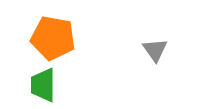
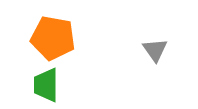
green trapezoid: moved 3 px right
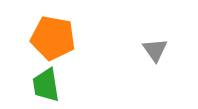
green trapezoid: rotated 9 degrees counterclockwise
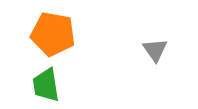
orange pentagon: moved 4 px up
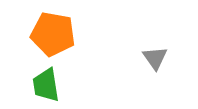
gray triangle: moved 8 px down
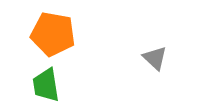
gray triangle: rotated 12 degrees counterclockwise
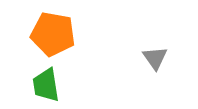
gray triangle: rotated 12 degrees clockwise
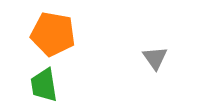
green trapezoid: moved 2 px left
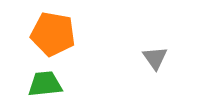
green trapezoid: moved 1 px right, 1 px up; rotated 93 degrees clockwise
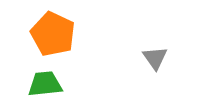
orange pentagon: rotated 15 degrees clockwise
